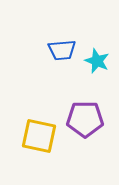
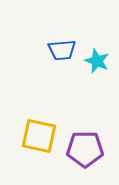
purple pentagon: moved 30 px down
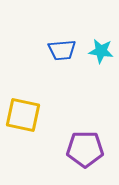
cyan star: moved 4 px right, 10 px up; rotated 15 degrees counterclockwise
yellow square: moved 16 px left, 21 px up
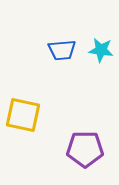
cyan star: moved 1 px up
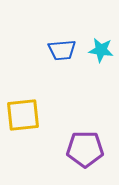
yellow square: rotated 18 degrees counterclockwise
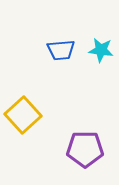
blue trapezoid: moved 1 px left
yellow square: rotated 36 degrees counterclockwise
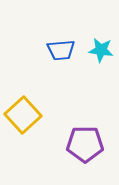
purple pentagon: moved 5 px up
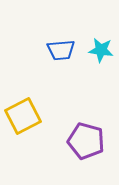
yellow square: moved 1 px down; rotated 15 degrees clockwise
purple pentagon: moved 1 px right, 3 px up; rotated 15 degrees clockwise
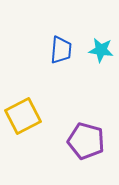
blue trapezoid: rotated 80 degrees counterclockwise
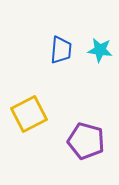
cyan star: moved 1 px left
yellow square: moved 6 px right, 2 px up
